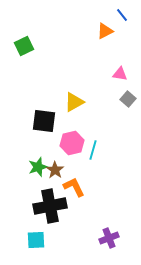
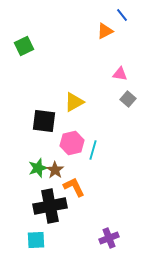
green star: moved 1 px down
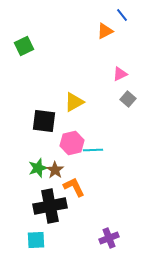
pink triangle: rotated 35 degrees counterclockwise
cyan line: rotated 72 degrees clockwise
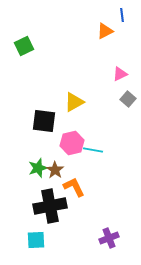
blue line: rotated 32 degrees clockwise
cyan line: rotated 12 degrees clockwise
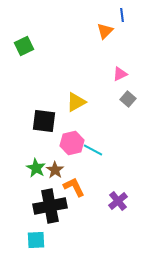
orange triangle: rotated 18 degrees counterclockwise
yellow triangle: moved 2 px right
cyan line: rotated 18 degrees clockwise
green star: moved 2 px left; rotated 24 degrees counterclockwise
purple cross: moved 9 px right, 37 px up; rotated 18 degrees counterclockwise
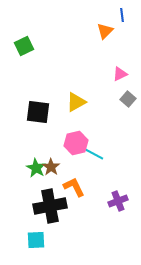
black square: moved 6 px left, 9 px up
pink hexagon: moved 4 px right
cyan line: moved 1 px right, 4 px down
brown star: moved 4 px left, 3 px up
purple cross: rotated 18 degrees clockwise
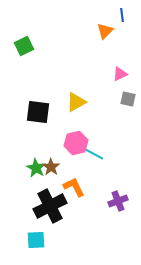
gray square: rotated 28 degrees counterclockwise
black cross: rotated 16 degrees counterclockwise
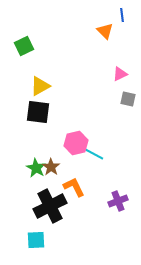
orange triangle: rotated 30 degrees counterclockwise
yellow triangle: moved 36 px left, 16 px up
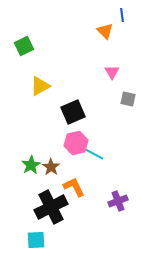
pink triangle: moved 8 px left, 2 px up; rotated 35 degrees counterclockwise
black square: moved 35 px right; rotated 30 degrees counterclockwise
green star: moved 5 px left, 3 px up; rotated 12 degrees clockwise
black cross: moved 1 px right, 1 px down
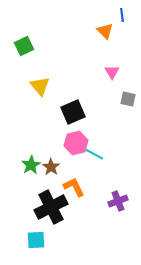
yellow triangle: rotated 40 degrees counterclockwise
